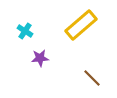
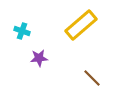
cyan cross: moved 3 px left; rotated 14 degrees counterclockwise
purple star: moved 1 px left
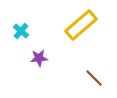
cyan cross: moved 1 px left; rotated 21 degrees clockwise
brown line: moved 2 px right
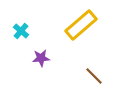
purple star: moved 2 px right
brown line: moved 2 px up
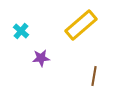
brown line: rotated 54 degrees clockwise
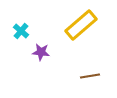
purple star: moved 6 px up; rotated 12 degrees clockwise
brown line: moved 4 px left; rotated 72 degrees clockwise
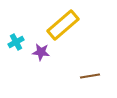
yellow rectangle: moved 18 px left
cyan cross: moved 5 px left, 11 px down; rotated 21 degrees clockwise
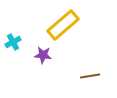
cyan cross: moved 3 px left
purple star: moved 2 px right, 3 px down
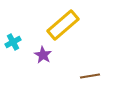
purple star: rotated 24 degrees clockwise
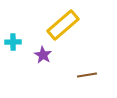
cyan cross: rotated 28 degrees clockwise
brown line: moved 3 px left, 1 px up
